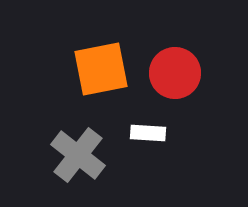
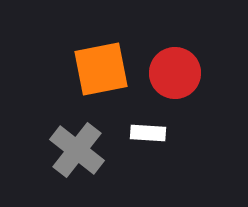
gray cross: moved 1 px left, 5 px up
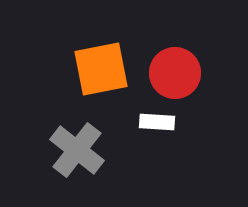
white rectangle: moved 9 px right, 11 px up
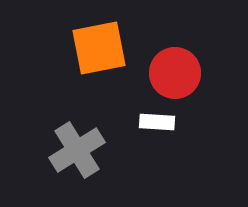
orange square: moved 2 px left, 21 px up
gray cross: rotated 20 degrees clockwise
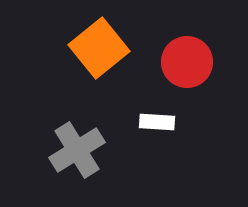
orange square: rotated 28 degrees counterclockwise
red circle: moved 12 px right, 11 px up
